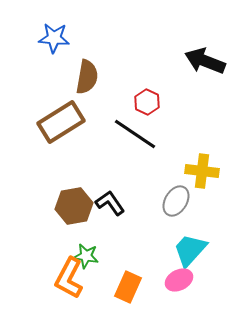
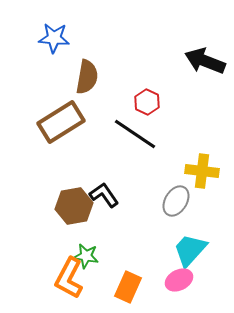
black L-shape: moved 6 px left, 8 px up
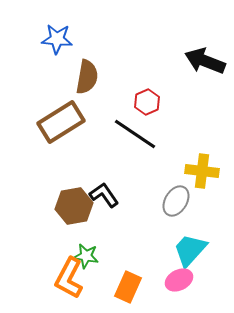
blue star: moved 3 px right, 1 px down
red hexagon: rotated 10 degrees clockwise
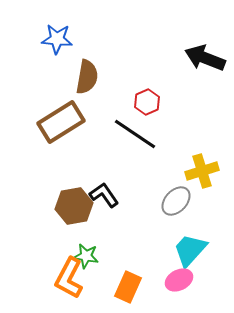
black arrow: moved 3 px up
yellow cross: rotated 24 degrees counterclockwise
gray ellipse: rotated 12 degrees clockwise
